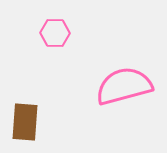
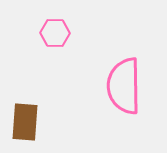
pink semicircle: rotated 76 degrees counterclockwise
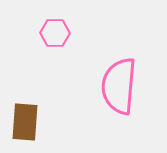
pink semicircle: moved 5 px left; rotated 6 degrees clockwise
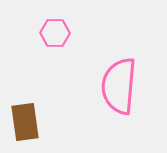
brown rectangle: rotated 12 degrees counterclockwise
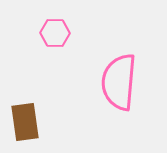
pink semicircle: moved 4 px up
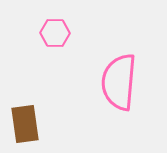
brown rectangle: moved 2 px down
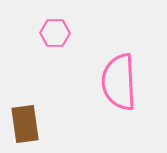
pink semicircle: rotated 8 degrees counterclockwise
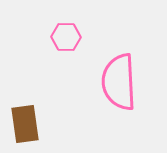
pink hexagon: moved 11 px right, 4 px down
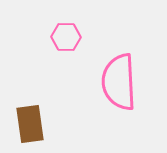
brown rectangle: moved 5 px right
